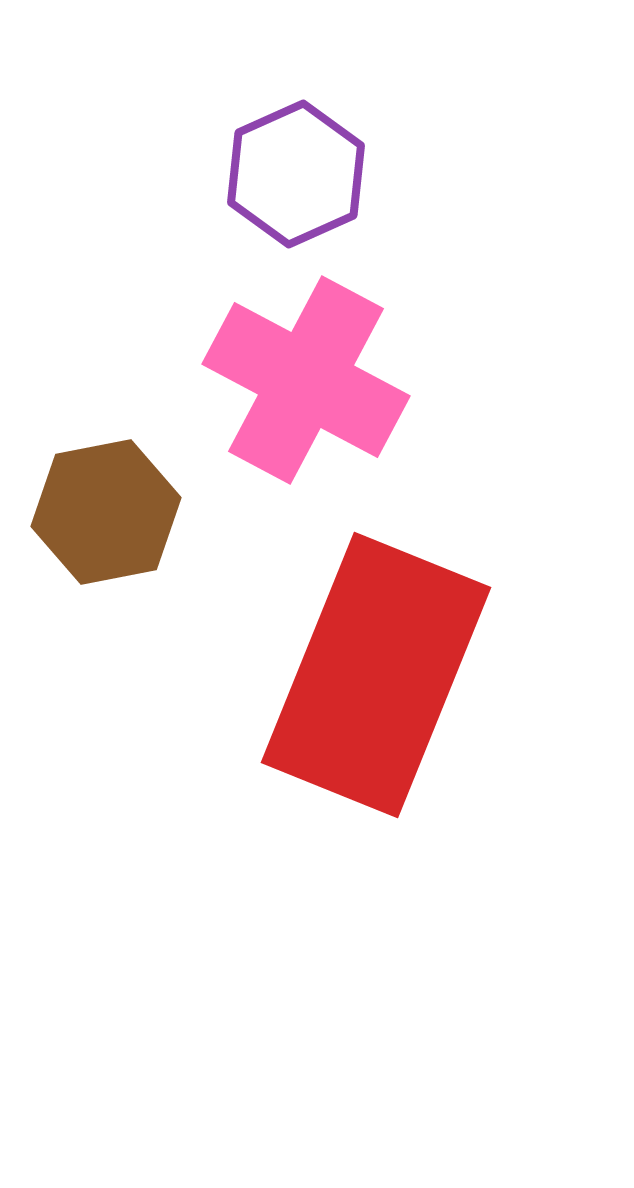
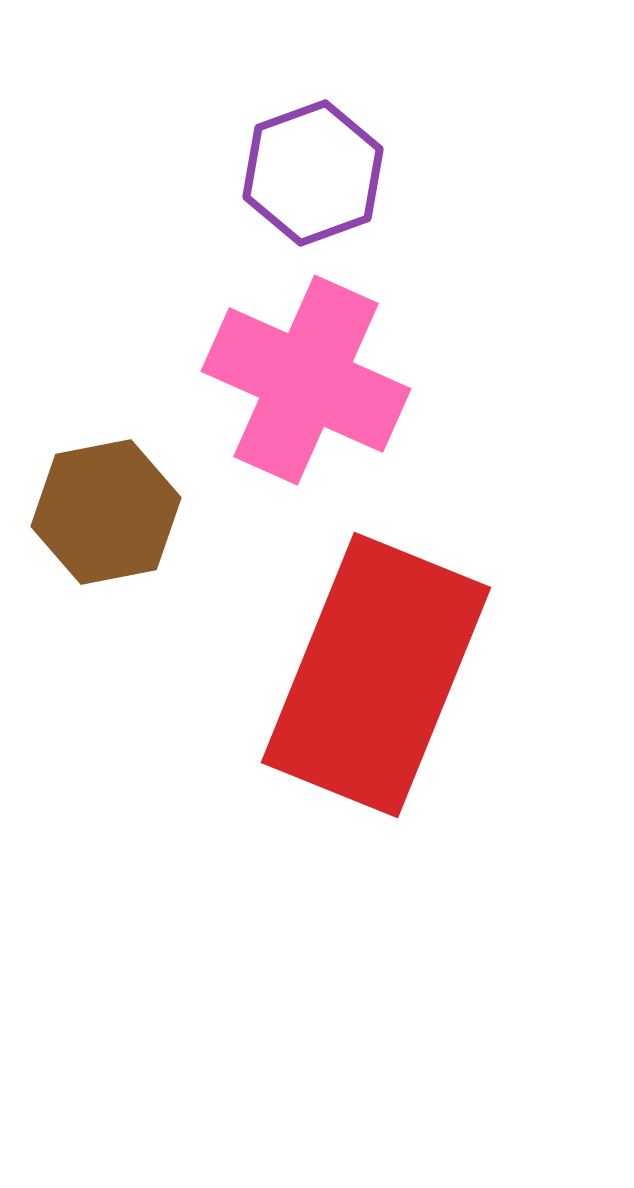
purple hexagon: moved 17 px right, 1 px up; rotated 4 degrees clockwise
pink cross: rotated 4 degrees counterclockwise
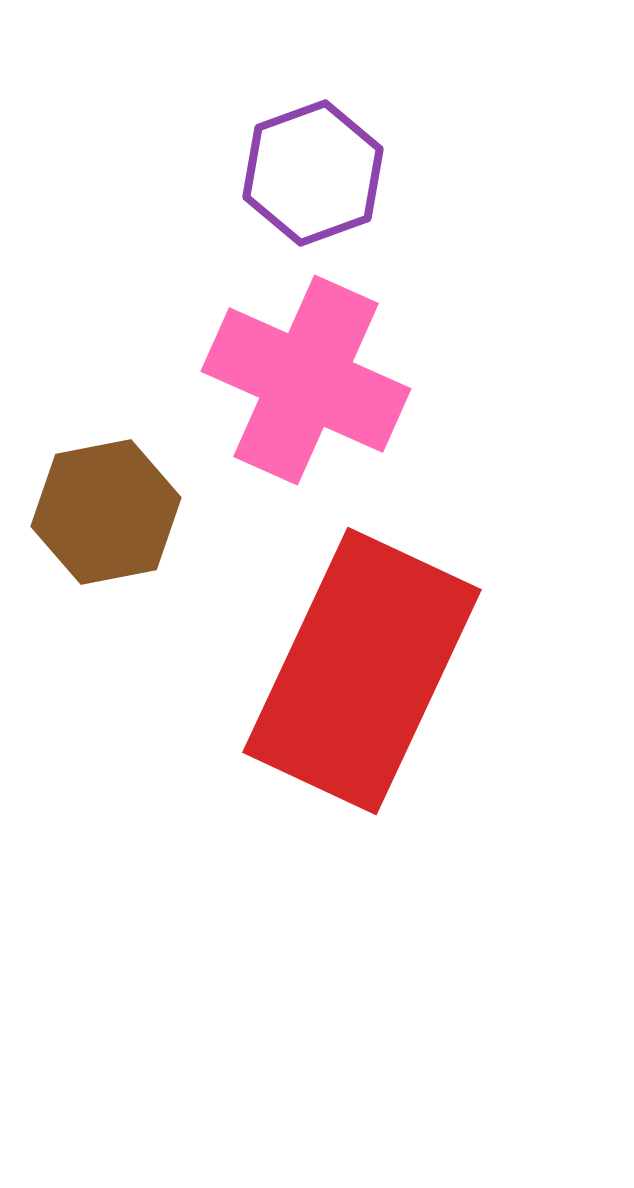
red rectangle: moved 14 px left, 4 px up; rotated 3 degrees clockwise
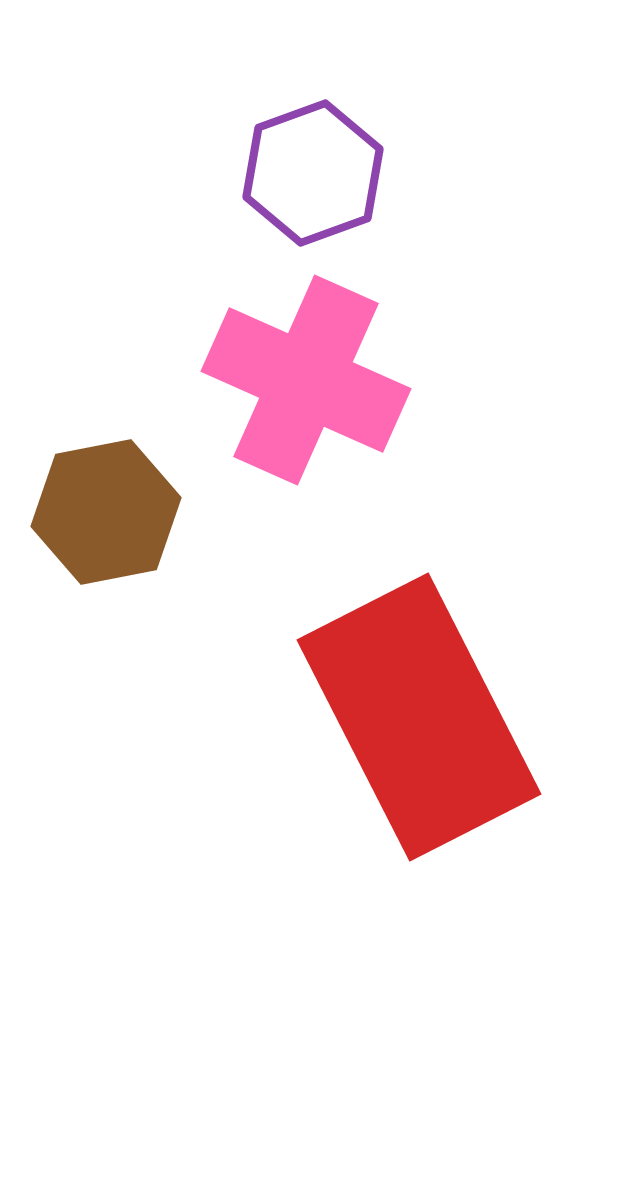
red rectangle: moved 57 px right, 46 px down; rotated 52 degrees counterclockwise
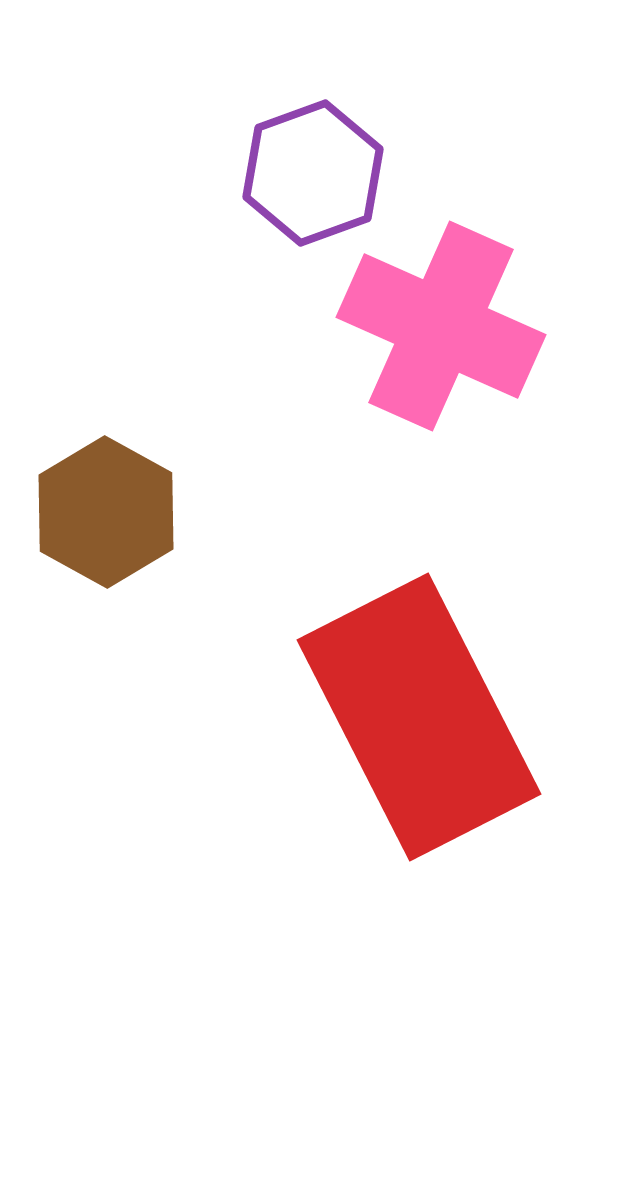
pink cross: moved 135 px right, 54 px up
brown hexagon: rotated 20 degrees counterclockwise
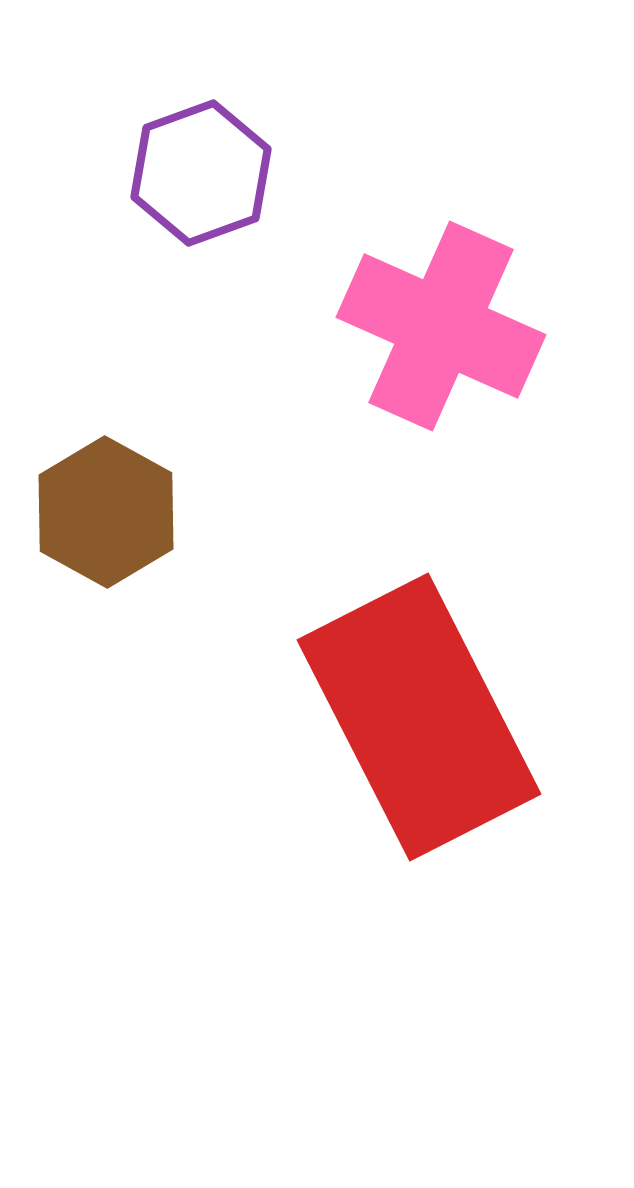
purple hexagon: moved 112 px left
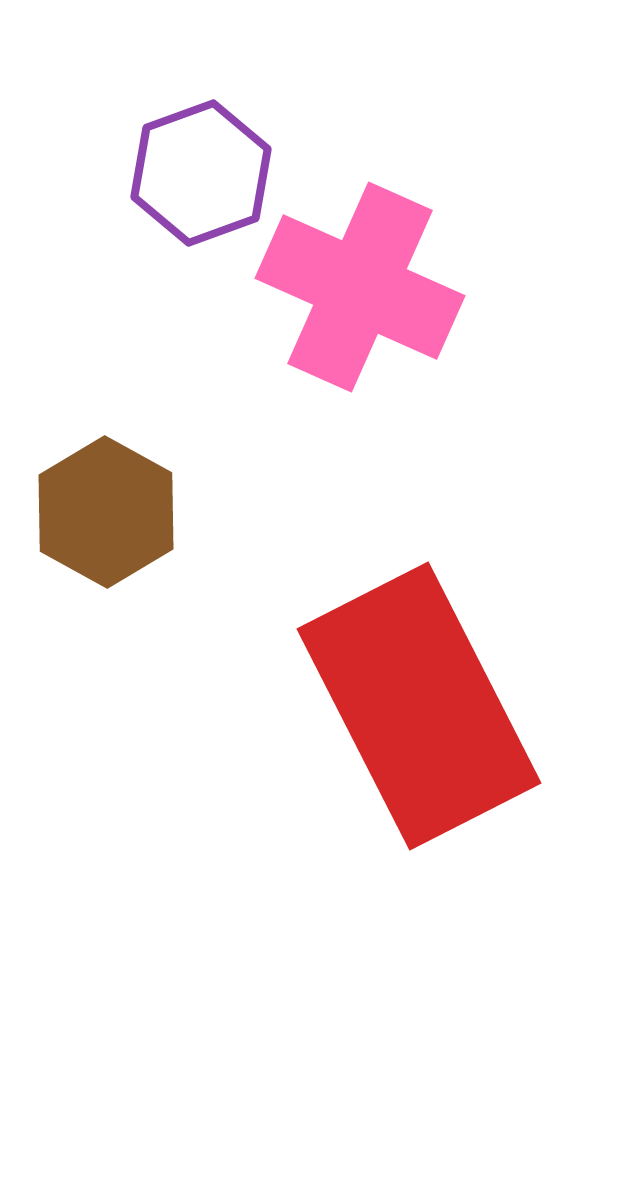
pink cross: moved 81 px left, 39 px up
red rectangle: moved 11 px up
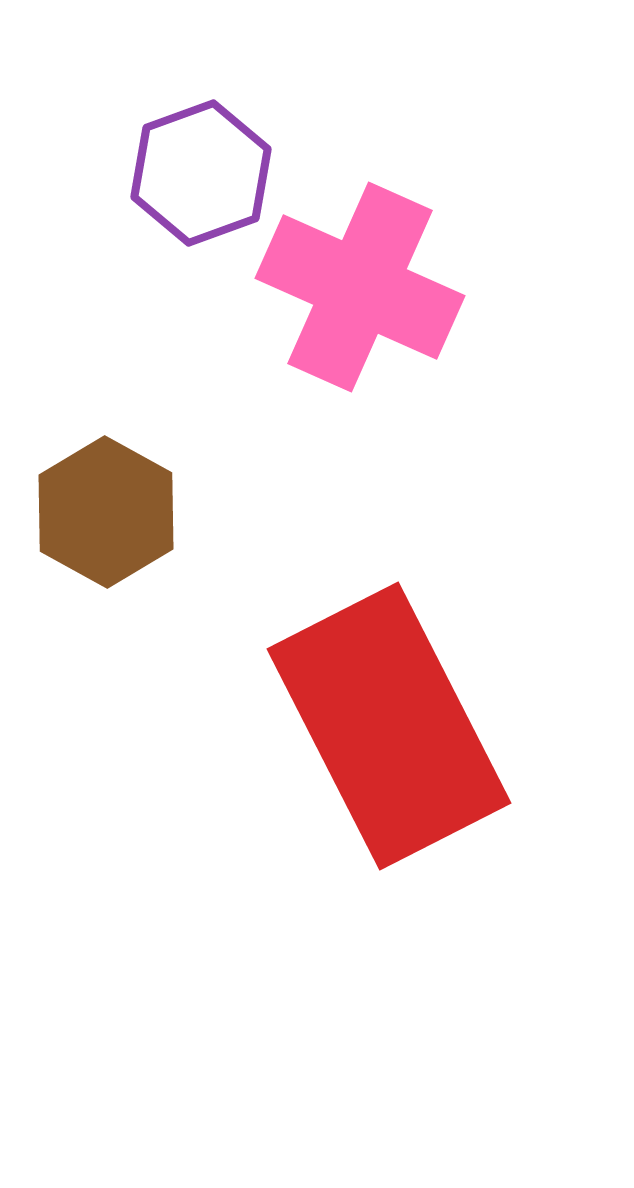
red rectangle: moved 30 px left, 20 px down
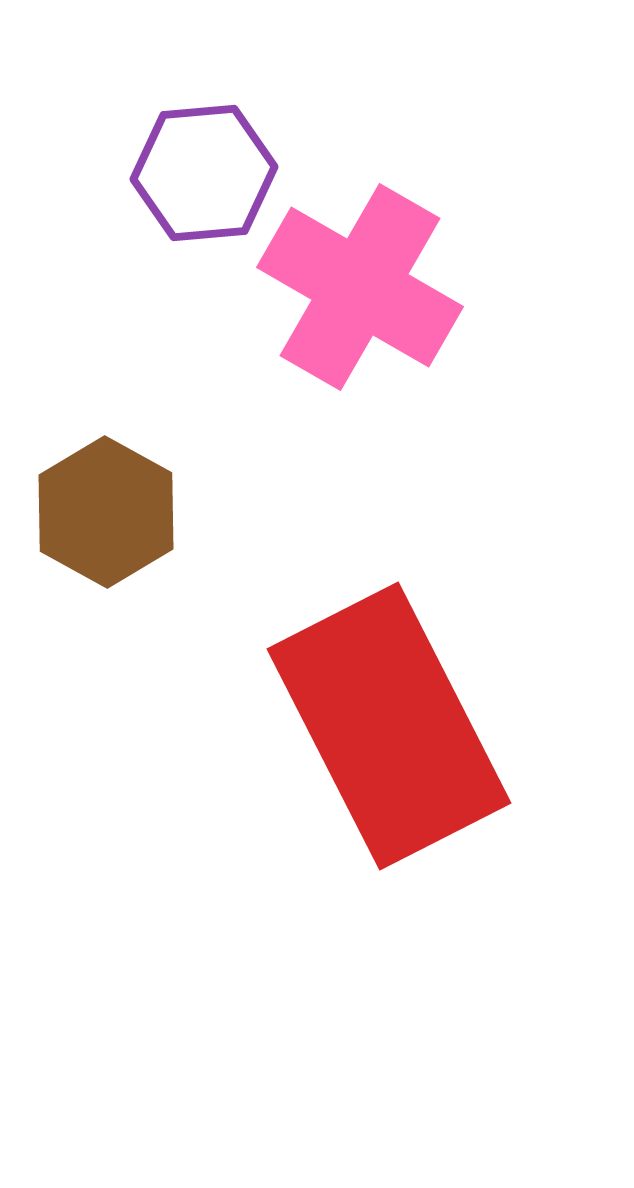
purple hexagon: moved 3 px right; rotated 15 degrees clockwise
pink cross: rotated 6 degrees clockwise
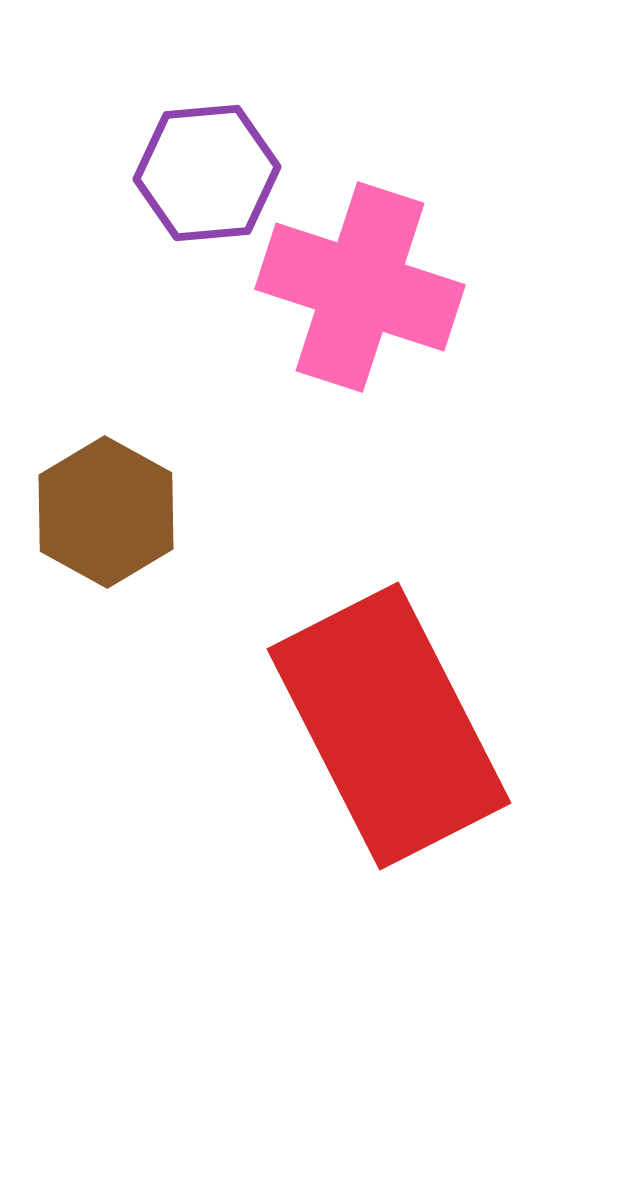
purple hexagon: moved 3 px right
pink cross: rotated 12 degrees counterclockwise
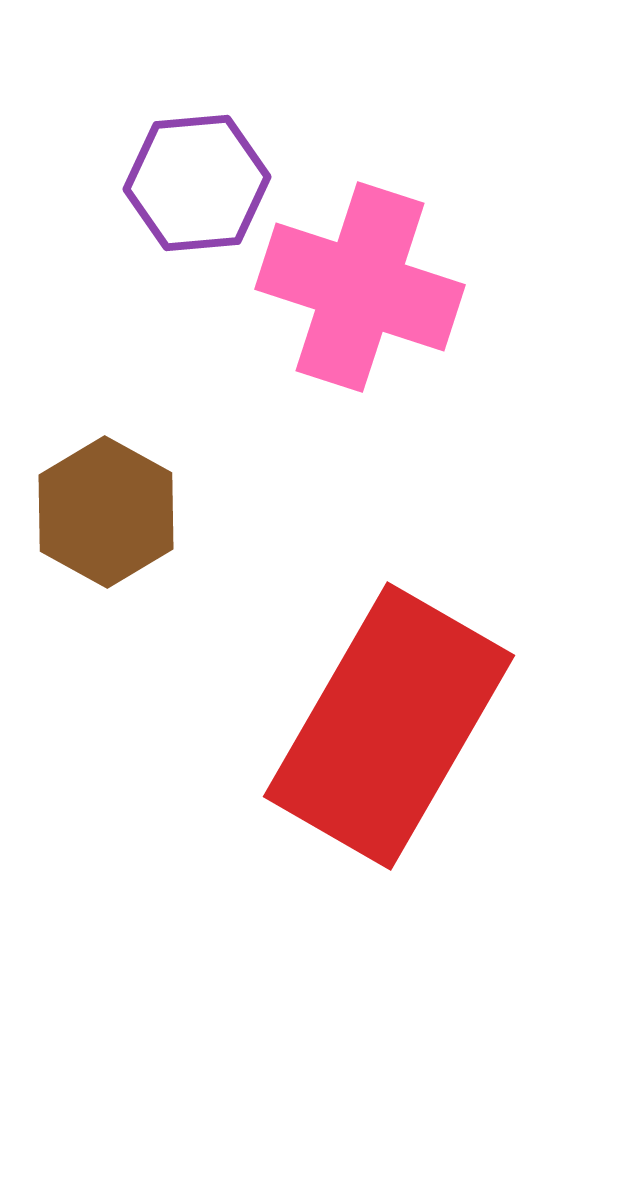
purple hexagon: moved 10 px left, 10 px down
red rectangle: rotated 57 degrees clockwise
